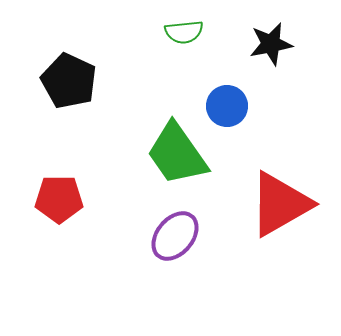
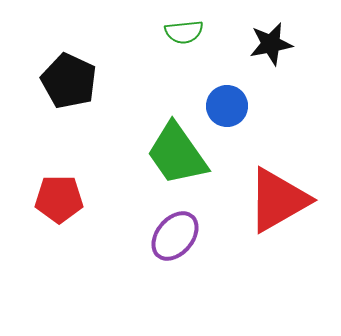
red triangle: moved 2 px left, 4 px up
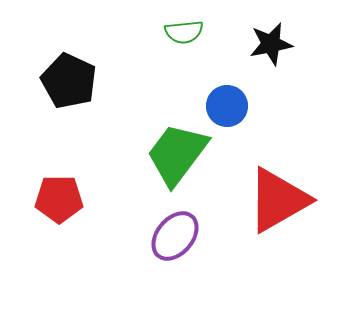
green trapezoid: rotated 72 degrees clockwise
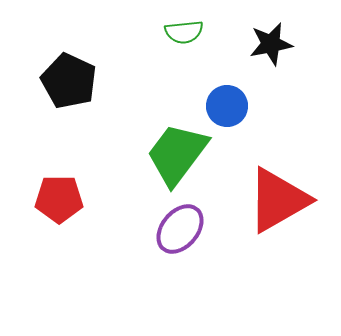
purple ellipse: moved 5 px right, 7 px up
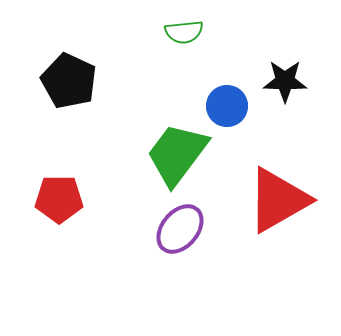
black star: moved 14 px right, 37 px down; rotated 12 degrees clockwise
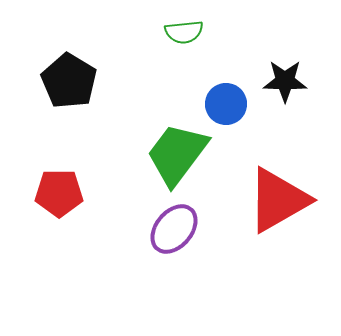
black pentagon: rotated 6 degrees clockwise
blue circle: moved 1 px left, 2 px up
red pentagon: moved 6 px up
purple ellipse: moved 6 px left
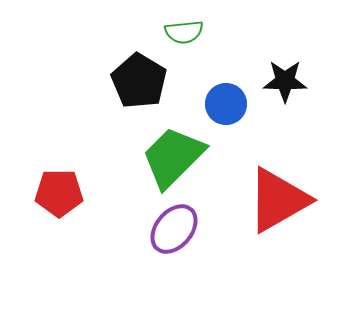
black pentagon: moved 70 px right
green trapezoid: moved 4 px left, 3 px down; rotated 8 degrees clockwise
